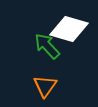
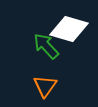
green arrow: moved 1 px left
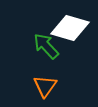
white diamond: moved 1 px right, 1 px up
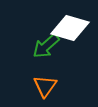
green arrow: rotated 88 degrees counterclockwise
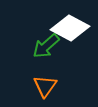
white diamond: rotated 12 degrees clockwise
